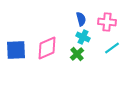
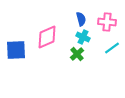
pink diamond: moved 11 px up
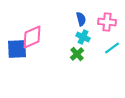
pink diamond: moved 15 px left
blue square: moved 1 px right, 1 px up
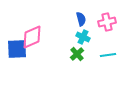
pink cross: rotated 18 degrees counterclockwise
cyan line: moved 4 px left, 7 px down; rotated 28 degrees clockwise
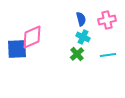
pink cross: moved 2 px up
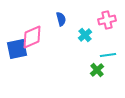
blue semicircle: moved 20 px left
cyan cross: moved 2 px right, 2 px up; rotated 24 degrees clockwise
blue square: rotated 10 degrees counterclockwise
green cross: moved 20 px right, 16 px down
